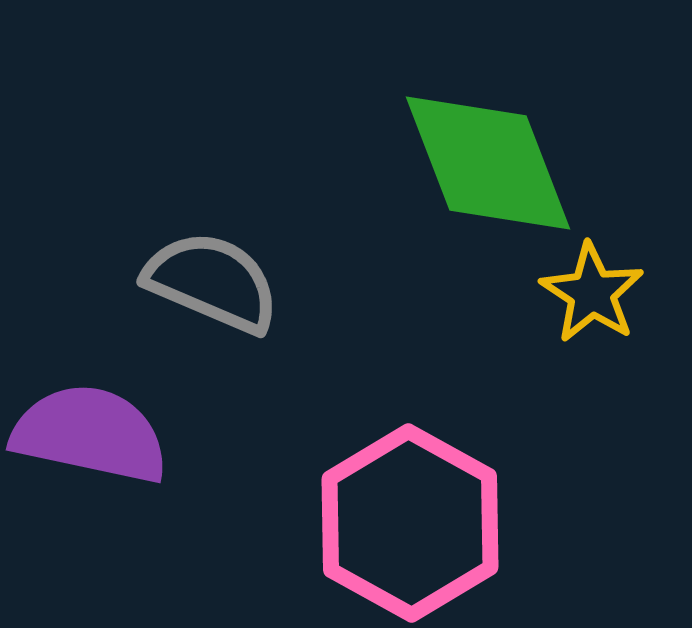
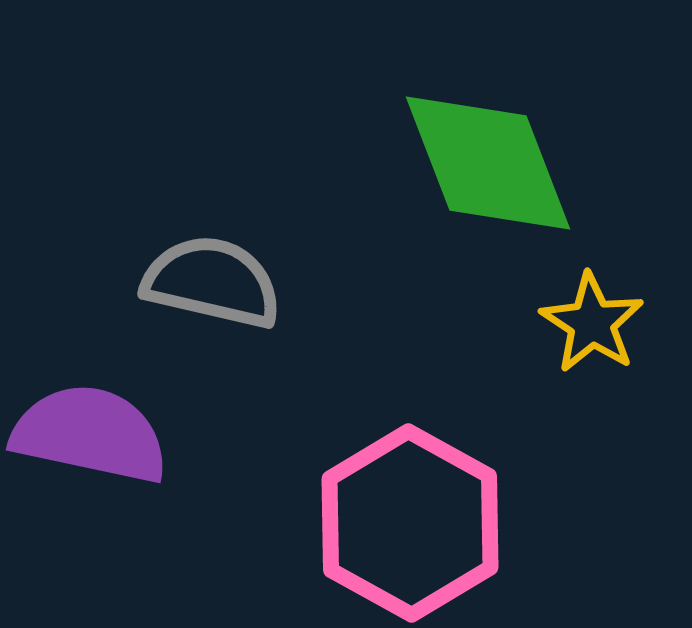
gray semicircle: rotated 10 degrees counterclockwise
yellow star: moved 30 px down
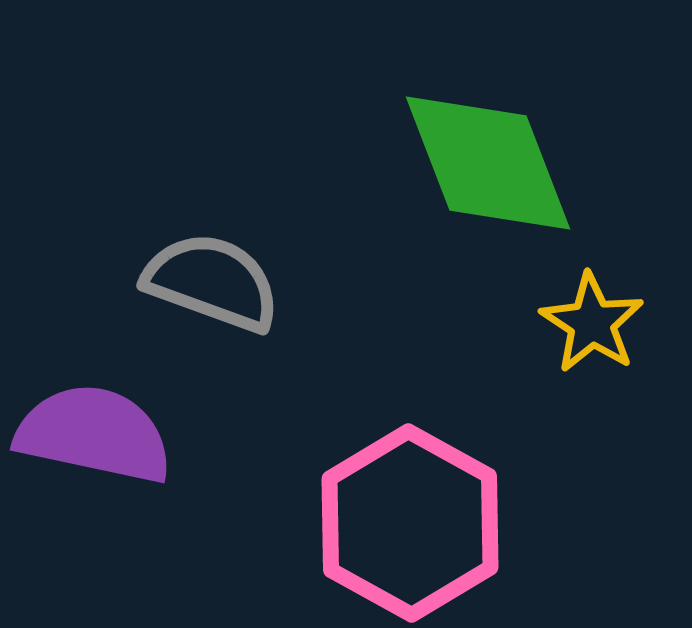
gray semicircle: rotated 7 degrees clockwise
purple semicircle: moved 4 px right
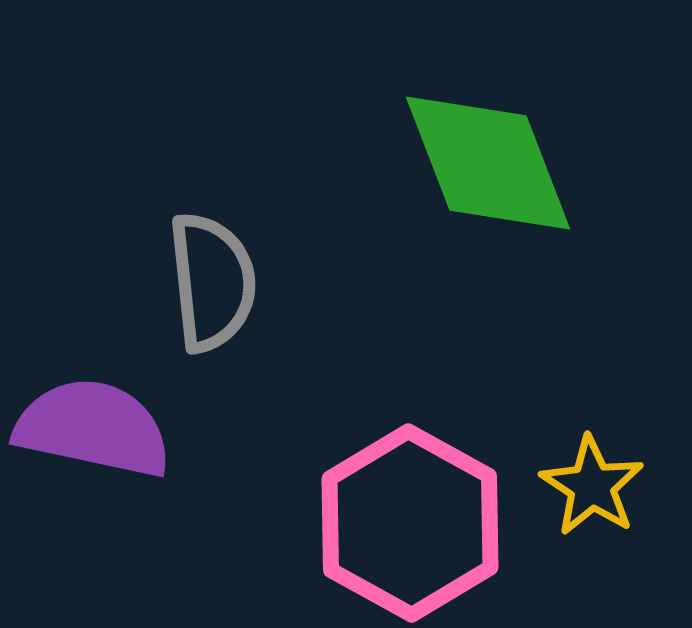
gray semicircle: rotated 64 degrees clockwise
yellow star: moved 163 px down
purple semicircle: moved 1 px left, 6 px up
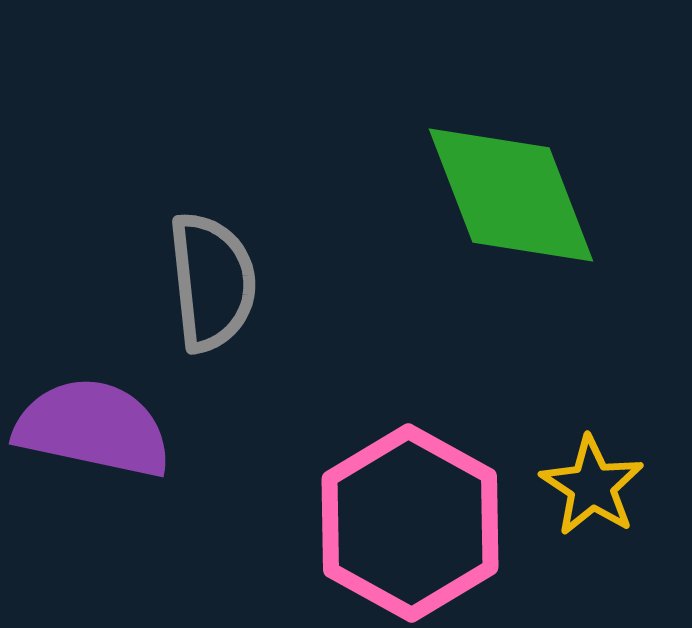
green diamond: moved 23 px right, 32 px down
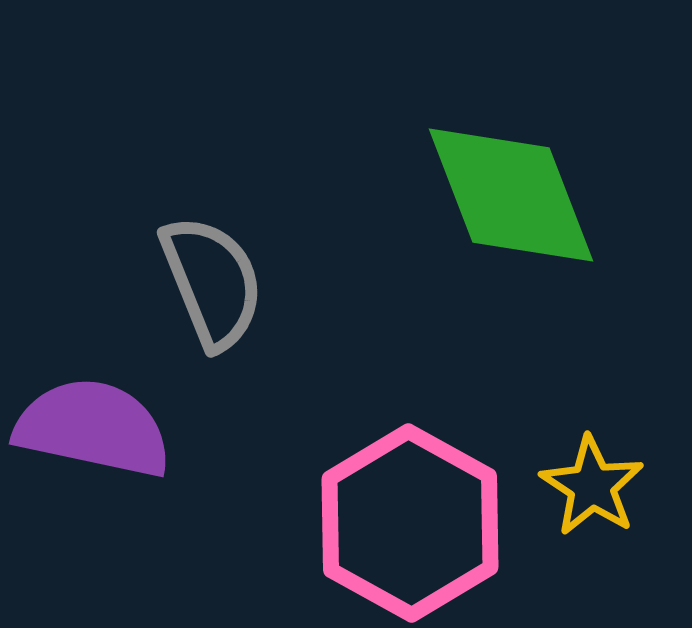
gray semicircle: rotated 16 degrees counterclockwise
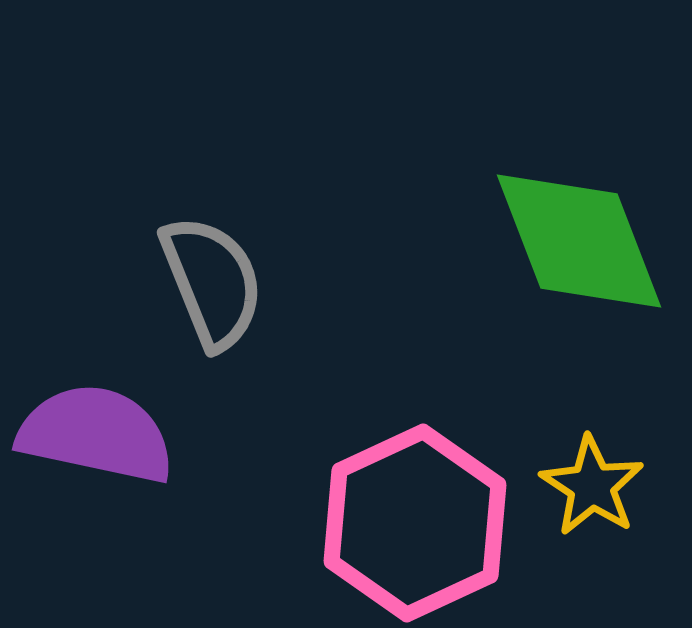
green diamond: moved 68 px right, 46 px down
purple semicircle: moved 3 px right, 6 px down
pink hexagon: moved 5 px right; rotated 6 degrees clockwise
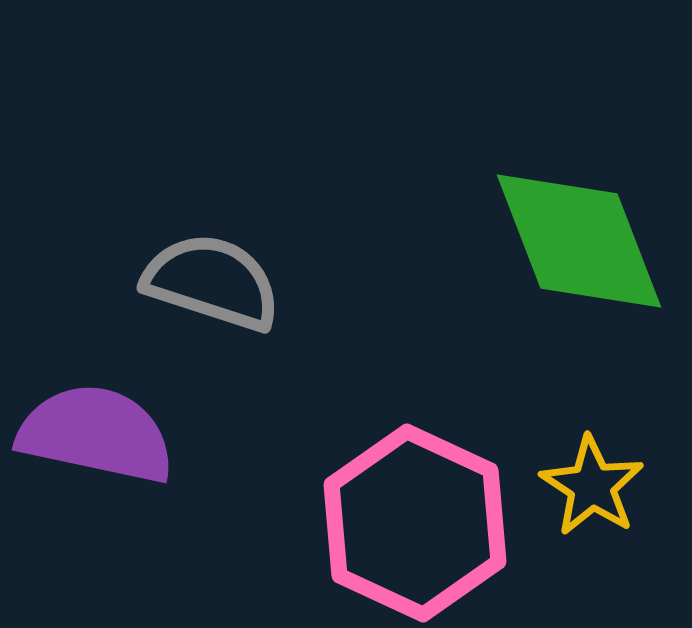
gray semicircle: rotated 50 degrees counterclockwise
pink hexagon: rotated 10 degrees counterclockwise
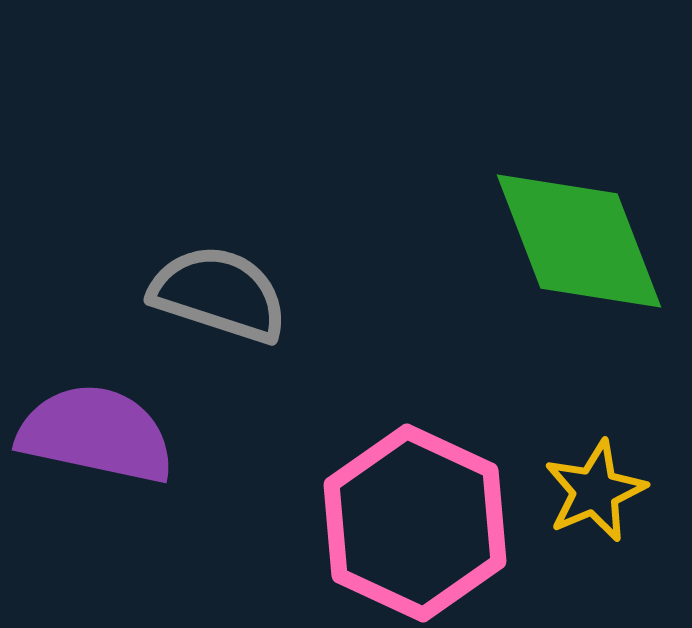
gray semicircle: moved 7 px right, 12 px down
yellow star: moved 3 px right, 5 px down; rotated 16 degrees clockwise
